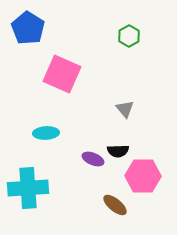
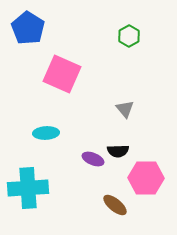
pink hexagon: moved 3 px right, 2 px down
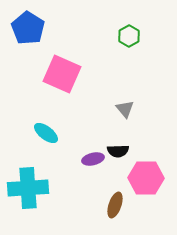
cyan ellipse: rotated 40 degrees clockwise
purple ellipse: rotated 35 degrees counterclockwise
brown ellipse: rotated 70 degrees clockwise
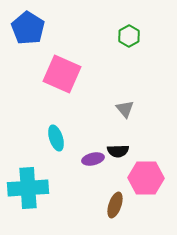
cyan ellipse: moved 10 px right, 5 px down; rotated 35 degrees clockwise
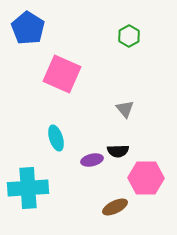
purple ellipse: moved 1 px left, 1 px down
brown ellipse: moved 2 px down; rotated 45 degrees clockwise
